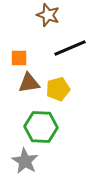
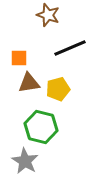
green hexagon: rotated 12 degrees clockwise
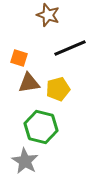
orange square: rotated 18 degrees clockwise
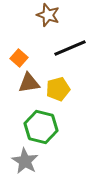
orange square: rotated 24 degrees clockwise
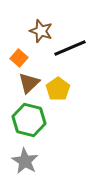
brown star: moved 7 px left, 16 px down
brown triangle: rotated 35 degrees counterclockwise
yellow pentagon: rotated 20 degrees counterclockwise
green hexagon: moved 12 px left, 7 px up
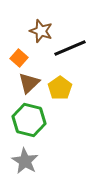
yellow pentagon: moved 2 px right, 1 px up
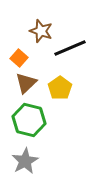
brown triangle: moved 3 px left
gray star: rotated 12 degrees clockwise
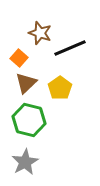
brown star: moved 1 px left, 2 px down
gray star: moved 1 px down
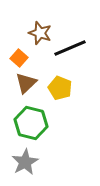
yellow pentagon: rotated 15 degrees counterclockwise
green hexagon: moved 2 px right, 3 px down
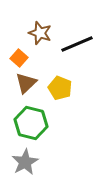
black line: moved 7 px right, 4 px up
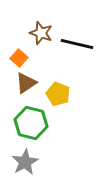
brown star: moved 1 px right
black line: rotated 36 degrees clockwise
brown triangle: rotated 10 degrees clockwise
yellow pentagon: moved 2 px left, 6 px down
